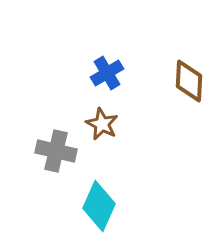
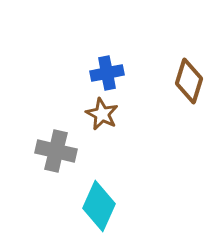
blue cross: rotated 20 degrees clockwise
brown diamond: rotated 15 degrees clockwise
brown star: moved 10 px up
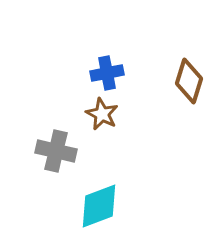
cyan diamond: rotated 45 degrees clockwise
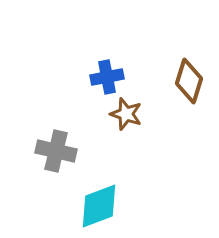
blue cross: moved 4 px down
brown star: moved 24 px right; rotated 8 degrees counterclockwise
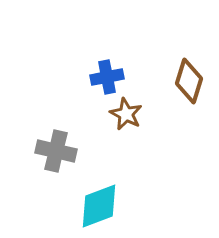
brown star: rotated 8 degrees clockwise
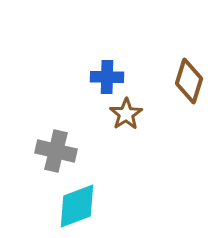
blue cross: rotated 12 degrees clockwise
brown star: rotated 12 degrees clockwise
cyan diamond: moved 22 px left
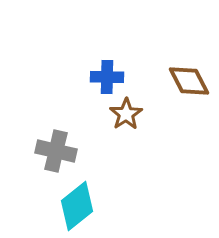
brown diamond: rotated 45 degrees counterclockwise
cyan diamond: rotated 18 degrees counterclockwise
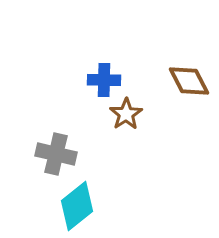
blue cross: moved 3 px left, 3 px down
gray cross: moved 3 px down
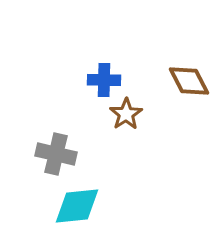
cyan diamond: rotated 33 degrees clockwise
